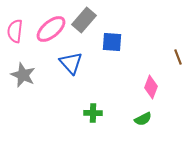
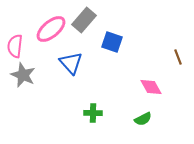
pink semicircle: moved 15 px down
blue square: rotated 15 degrees clockwise
pink diamond: rotated 50 degrees counterclockwise
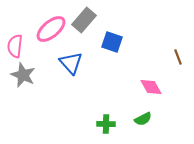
green cross: moved 13 px right, 11 px down
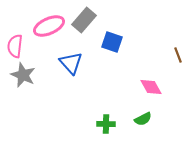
pink ellipse: moved 2 px left, 3 px up; rotated 16 degrees clockwise
brown line: moved 2 px up
